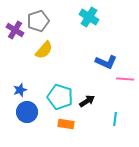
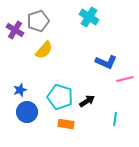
pink line: rotated 18 degrees counterclockwise
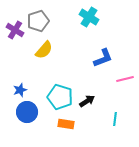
blue L-shape: moved 3 px left, 4 px up; rotated 45 degrees counterclockwise
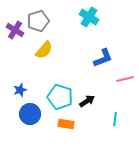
blue circle: moved 3 px right, 2 px down
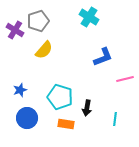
blue L-shape: moved 1 px up
black arrow: moved 7 px down; rotated 133 degrees clockwise
blue circle: moved 3 px left, 4 px down
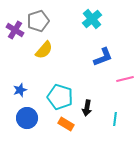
cyan cross: moved 3 px right, 2 px down; rotated 18 degrees clockwise
orange rectangle: rotated 21 degrees clockwise
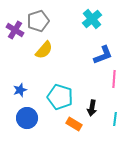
blue L-shape: moved 2 px up
pink line: moved 11 px left; rotated 72 degrees counterclockwise
black arrow: moved 5 px right
orange rectangle: moved 8 px right
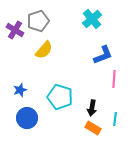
orange rectangle: moved 19 px right, 4 px down
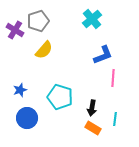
pink line: moved 1 px left, 1 px up
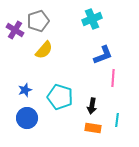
cyan cross: rotated 18 degrees clockwise
blue star: moved 5 px right
black arrow: moved 2 px up
cyan line: moved 2 px right, 1 px down
orange rectangle: rotated 21 degrees counterclockwise
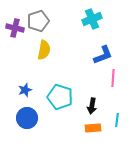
purple cross: moved 2 px up; rotated 18 degrees counterclockwise
yellow semicircle: rotated 30 degrees counterclockwise
orange rectangle: rotated 14 degrees counterclockwise
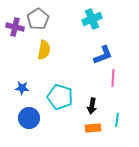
gray pentagon: moved 2 px up; rotated 15 degrees counterclockwise
purple cross: moved 1 px up
blue star: moved 3 px left, 2 px up; rotated 24 degrees clockwise
blue circle: moved 2 px right
